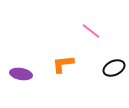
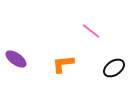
black ellipse: rotated 10 degrees counterclockwise
purple ellipse: moved 5 px left, 15 px up; rotated 25 degrees clockwise
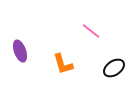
purple ellipse: moved 4 px right, 8 px up; rotated 35 degrees clockwise
orange L-shape: rotated 100 degrees counterclockwise
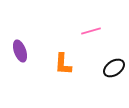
pink line: rotated 54 degrees counterclockwise
orange L-shape: rotated 20 degrees clockwise
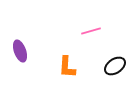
orange L-shape: moved 4 px right, 3 px down
black ellipse: moved 1 px right, 2 px up
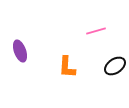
pink line: moved 5 px right
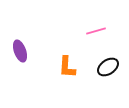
black ellipse: moved 7 px left, 1 px down
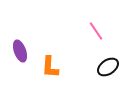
pink line: rotated 72 degrees clockwise
orange L-shape: moved 17 px left
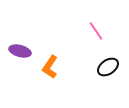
purple ellipse: rotated 55 degrees counterclockwise
orange L-shape: rotated 30 degrees clockwise
